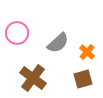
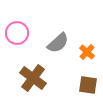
brown square: moved 5 px right, 6 px down; rotated 24 degrees clockwise
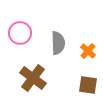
pink circle: moved 3 px right
gray semicircle: rotated 50 degrees counterclockwise
orange cross: moved 1 px right, 1 px up
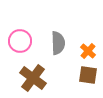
pink circle: moved 8 px down
brown square: moved 10 px up
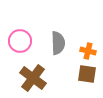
orange cross: rotated 28 degrees counterclockwise
brown square: moved 1 px left, 1 px up
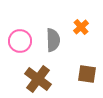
gray semicircle: moved 5 px left, 3 px up
orange cross: moved 7 px left, 24 px up; rotated 35 degrees clockwise
brown cross: moved 5 px right, 1 px down
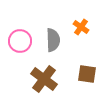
orange cross: rotated 14 degrees counterclockwise
brown cross: moved 6 px right
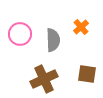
orange cross: rotated 14 degrees clockwise
pink circle: moved 7 px up
brown cross: rotated 28 degrees clockwise
